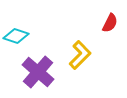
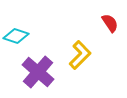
red semicircle: rotated 60 degrees counterclockwise
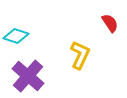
yellow L-shape: rotated 20 degrees counterclockwise
purple cross: moved 10 px left, 4 px down
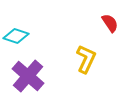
yellow L-shape: moved 6 px right, 4 px down
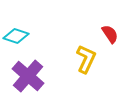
red semicircle: moved 11 px down
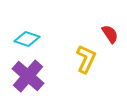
cyan diamond: moved 11 px right, 3 px down
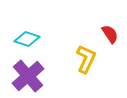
purple cross: rotated 8 degrees clockwise
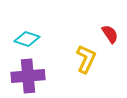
purple cross: rotated 36 degrees clockwise
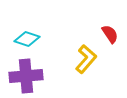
yellow L-shape: rotated 16 degrees clockwise
purple cross: moved 2 px left
